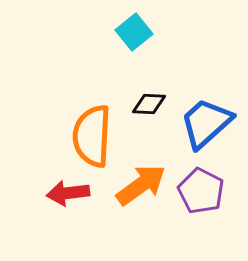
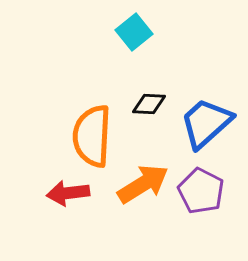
orange arrow: moved 2 px right, 1 px up; rotated 4 degrees clockwise
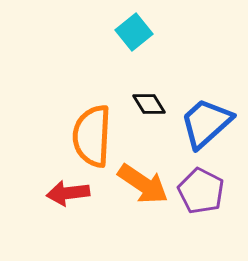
black diamond: rotated 56 degrees clockwise
orange arrow: rotated 66 degrees clockwise
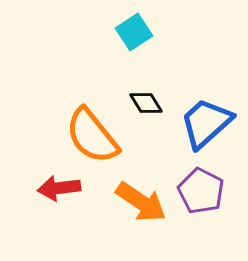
cyan square: rotated 6 degrees clockwise
black diamond: moved 3 px left, 1 px up
orange semicircle: rotated 42 degrees counterclockwise
orange arrow: moved 2 px left, 18 px down
red arrow: moved 9 px left, 5 px up
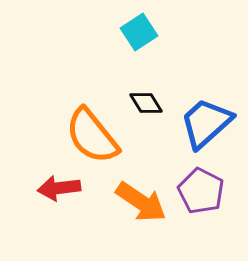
cyan square: moved 5 px right
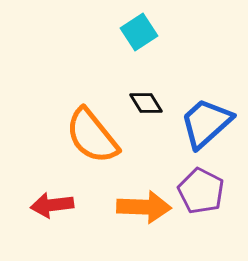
red arrow: moved 7 px left, 17 px down
orange arrow: moved 3 px right, 5 px down; rotated 32 degrees counterclockwise
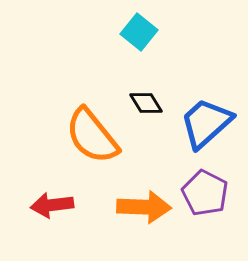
cyan square: rotated 18 degrees counterclockwise
purple pentagon: moved 4 px right, 2 px down
